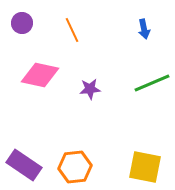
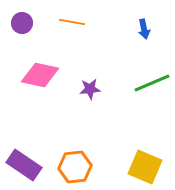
orange line: moved 8 px up; rotated 55 degrees counterclockwise
yellow square: rotated 12 degrees clockwise
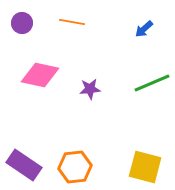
blue arrow: rotated 60 degrees clockwise
yellow square: rotated 8 degrees counterclockwise
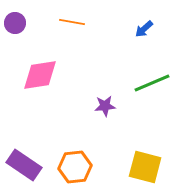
purple circle: moved 7 px left
pink diamond: rotated 21 degrees counterclockwise
purple star: moved 15 px right, 17 px down
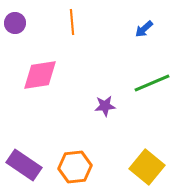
orange line: rotated 75 degrees clockwise
yellow square: moved 2 px right; rotated 24 degrees clockwise
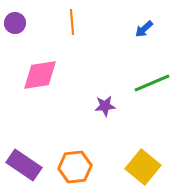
yellow square: moved 4 px left
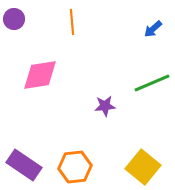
purple circle: moved 1 px left, 4 px up
blue arrow: moved 9 px right
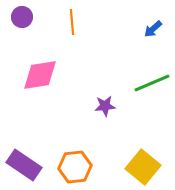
purple circle: moved 8 px right, 2 px up
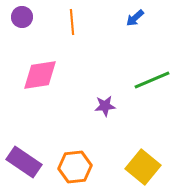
blue arrow: moved 18 px left, 11 px up
green line: moved 3 px up
purple rectangle: moved 3 px up
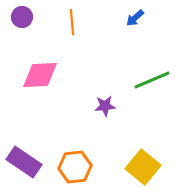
pink diamond: rotated 6 degrees clockwise
